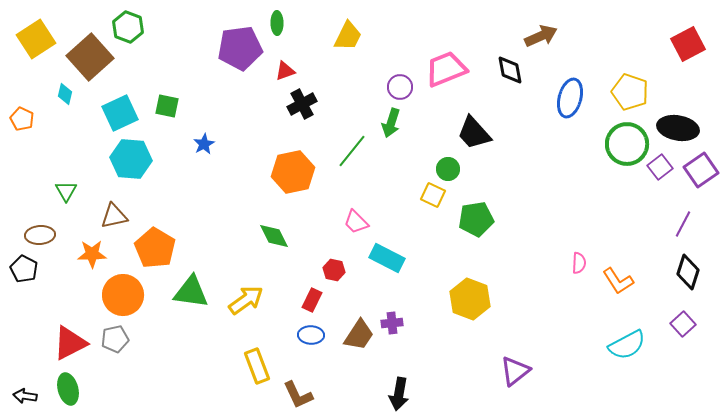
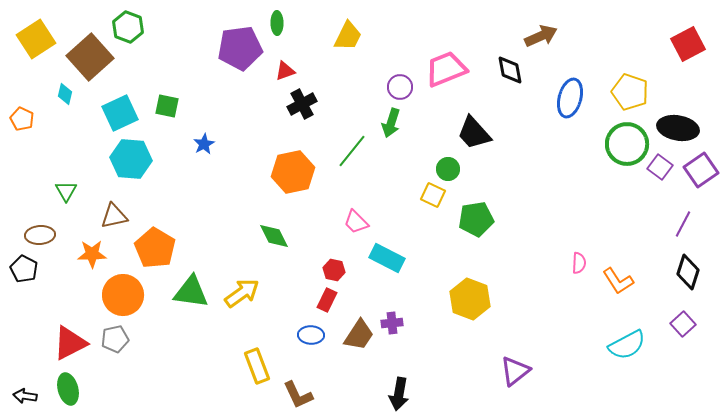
purple square at (660, 167): rotated 15 degrees counterclockwise
yellow arrow at (246, 300): moved 4 px left, 7 px up
red rectangle at (312, 300): moved 15 px right
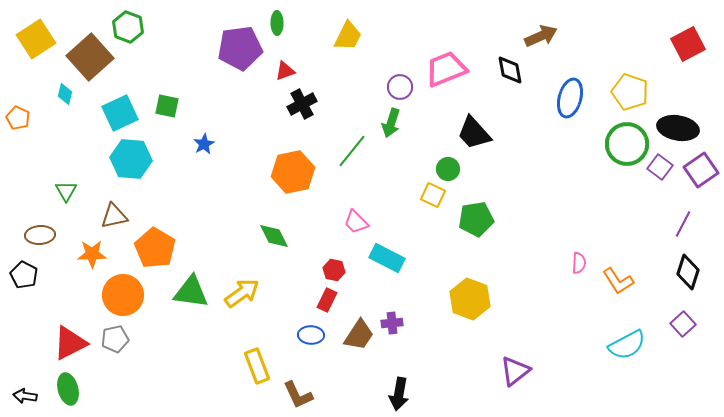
orange pentagon at (22, 119): moved 4 px left, 1 px up
black pentagon at (24, 269): moved 6 px down
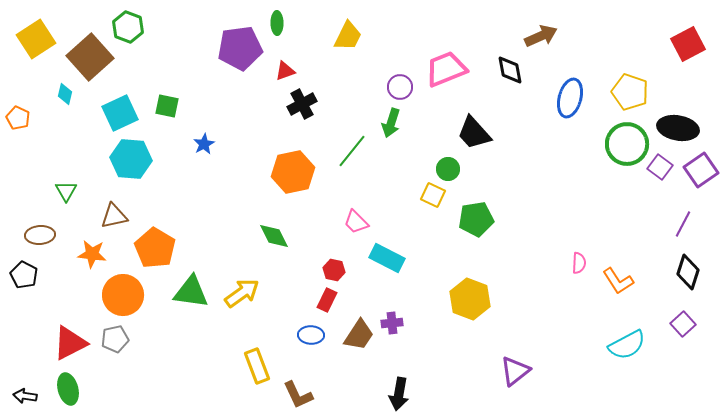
orange star at (92, 254): rotated 8 degrees clockwise
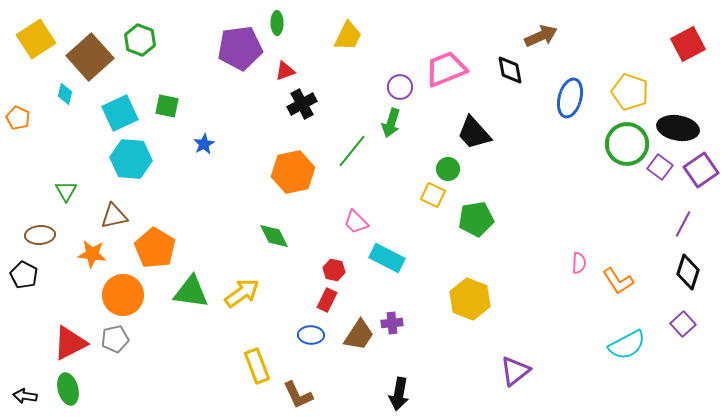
green hexagon at (128, 27): moved 12 px right, 13 px down
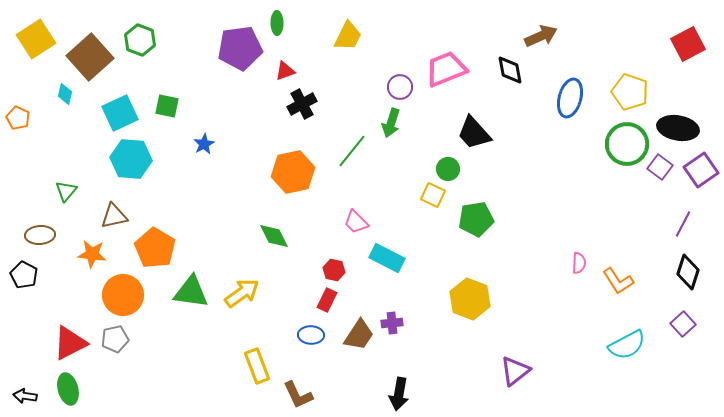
green triangle at (66, 191): rotated 10 degrees clockwise
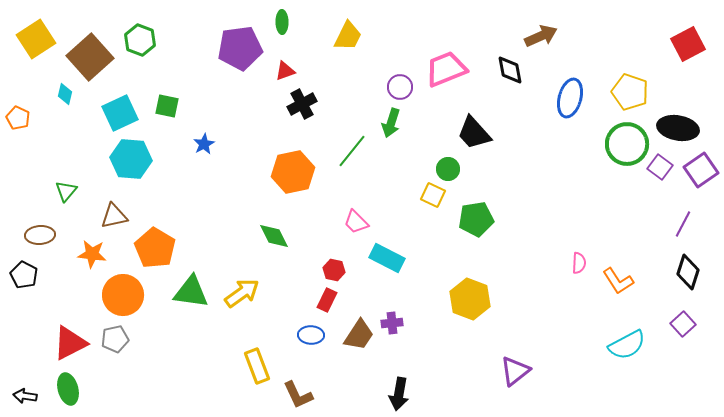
green ellipse at (277, 23): moved 5 px right, 1 px up
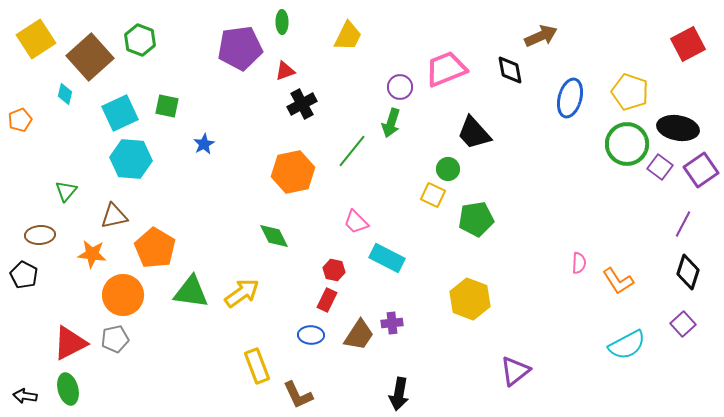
orange pentagon at (18, 118): moved 2 px right, 2 px down; rotated 25 degrees clockwise
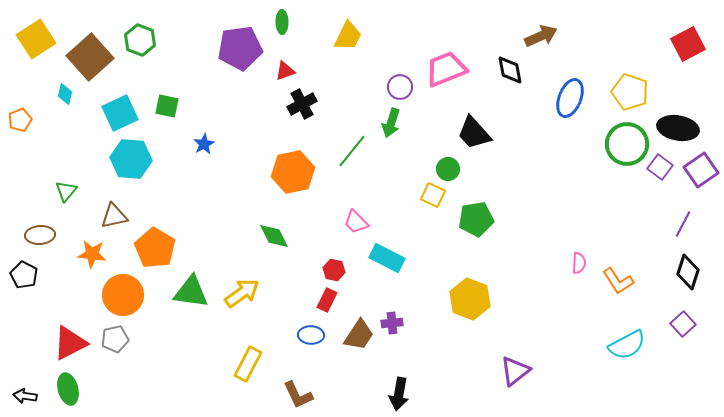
blue ellipse at (570, 98): rotated 6 degrees clockwise
yellow rectangle at (257, 366): moved 9 px left, 2 px up; rotated 48 degrees clockwise
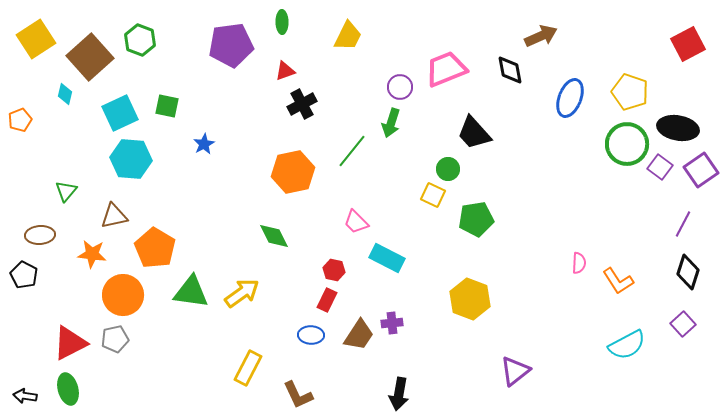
purple pentagon at (240, 48): moved 9 px left, 3 px up
yellow rectangle at (248, 364): moved 4 px down
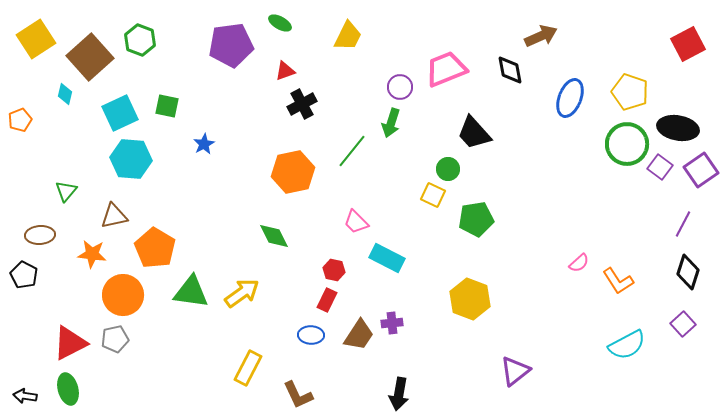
green ellipse at (282, 22): moved 2 px left, 1 px down; rotated 60 degrees counterclockwise
pink semicircle at (579, 263): rotated 45 degrees clockwise
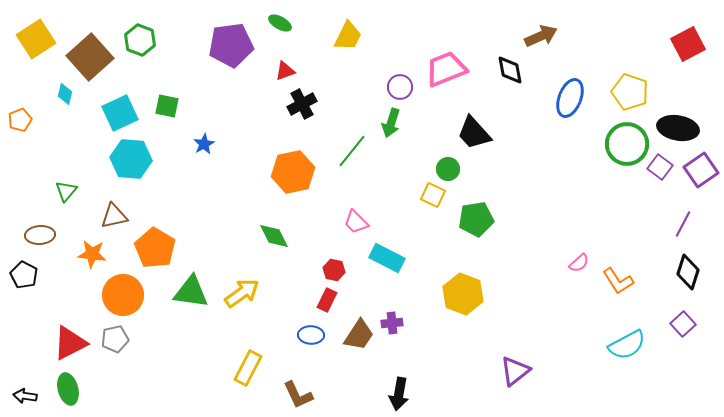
yellow hexagon at (470, 299): moved 7 px left, 5 px up
